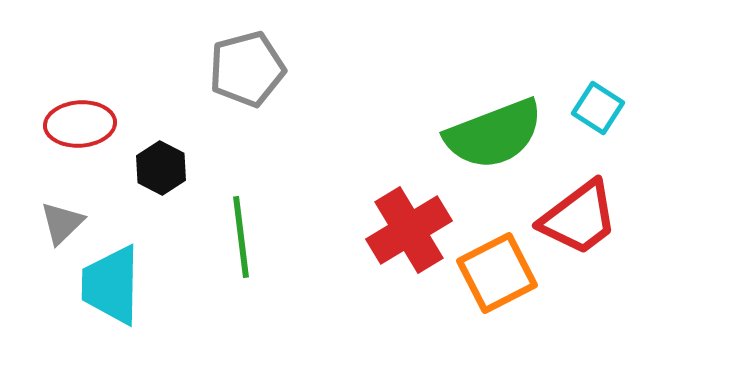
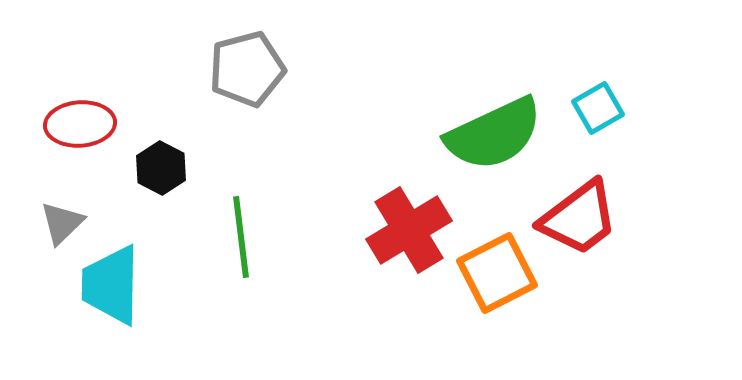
cyan square: rotated 27 degrees clockwise
green semicircle: rotated 4 degrees counterclockwise
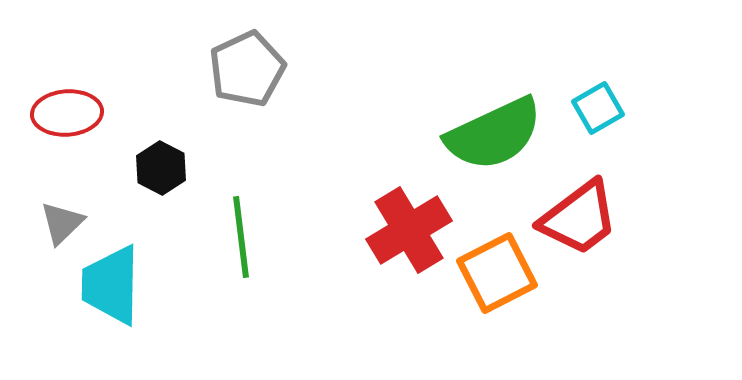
gray pentagon: rotated 10 degrees counterclockwise
red ellipse: moved 13 px left, 11 px up
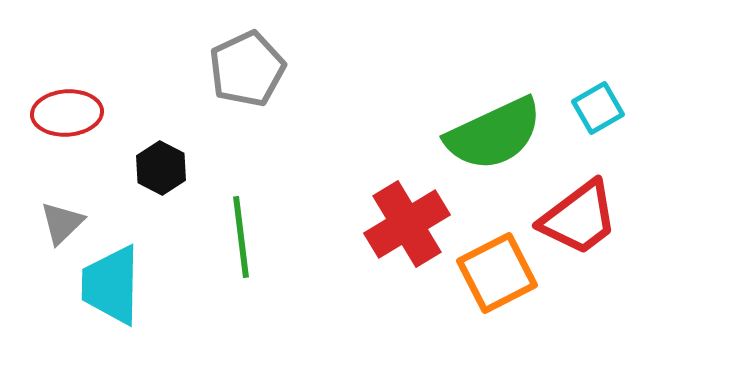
red cross: moved 2 px left, 6 px up
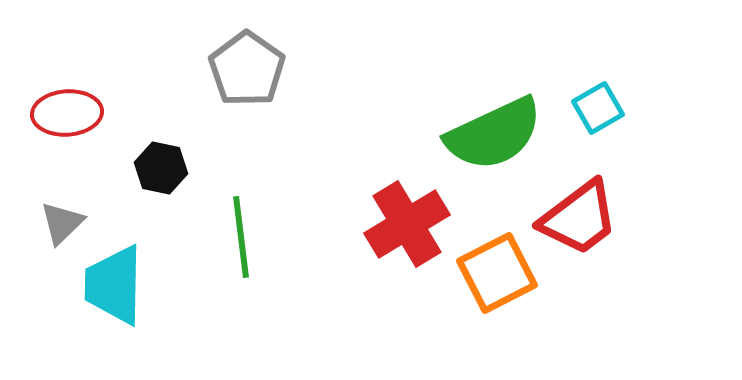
gray pentagon: rotated 12 degrees counterclockwise
black hexagon: rotated 15 degrees counterclockwise
cyan trapezoid: moved 3 px right
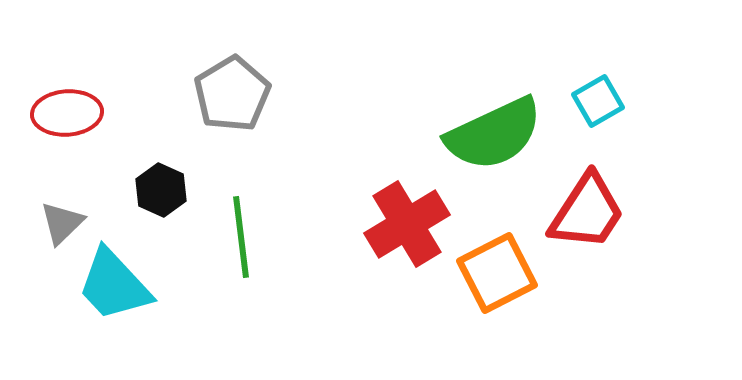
gray pentagon: moved 15 px left, 25 px down; rotated 6 degrees clockwise
cyan square: moved 7 px up
black hexagon: moved 22 px down; rotated 12 degrees clockwise
red trapezoid: moved 8 px right, 6 px up; rotated 20 degrees counterclockwise
cyan trapezoid: rotated 44 degrees counterclockwise
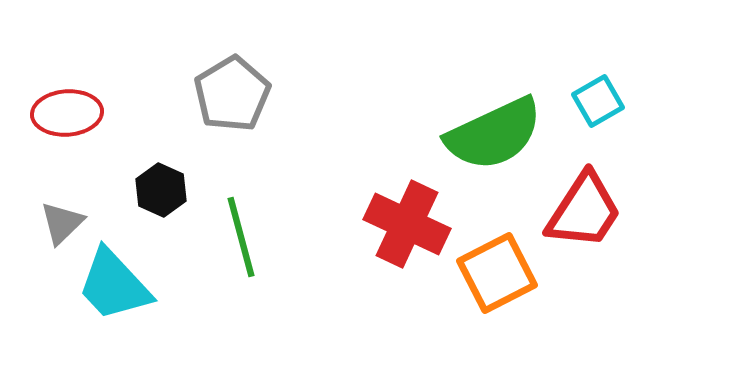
red trapezoid: moved 3 px left, 1 px up
red cross: rotated 34 degrees counterclockwise
green line: rotated 8 degrees counterclockwise
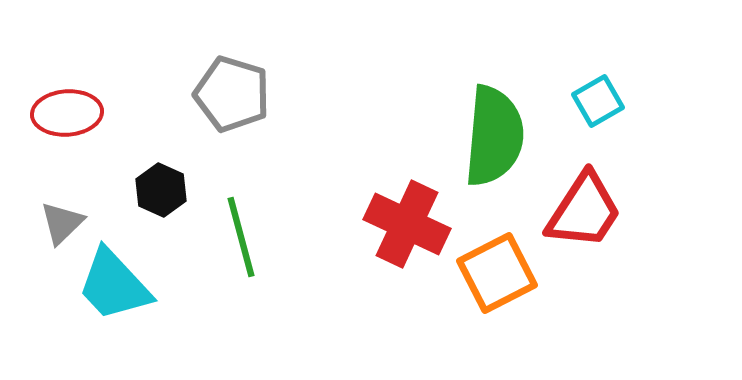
gray pentagon: rotated 24 degrees counterclockwise
green semicircle: moved 2 px down; rotated 60 degrees counterclockwise
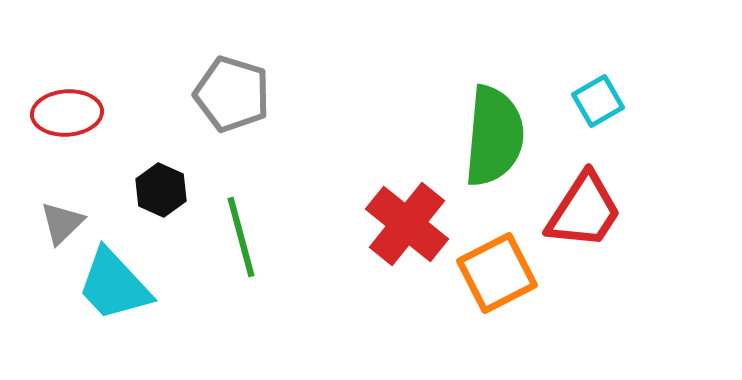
red cross: rotated 14 degrees clockwise
